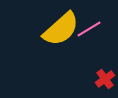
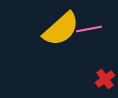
pink line: rotated 20 degrees clockwise
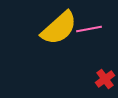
yellow semicircle: moved 2 px left, 1 px up
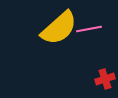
red cross: rotated 18 degrees clockwise
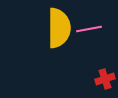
yellow semicircle: rotated 48 degrees counterclockwise
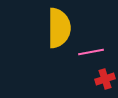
pink line: moved 2 px right, 23 px down
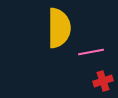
red cross: moved 2 px left, 2 px down
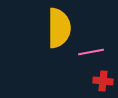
red cross: rotated 24 degrees clockwise
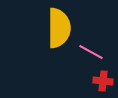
pink line: rotated 40 degrees clockwise
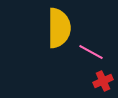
red cross: rotated 30 degrees counterclockwise
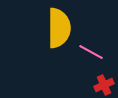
red cross: moved 1 px right, 4 px down
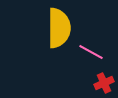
red cross: moved 2 px up
